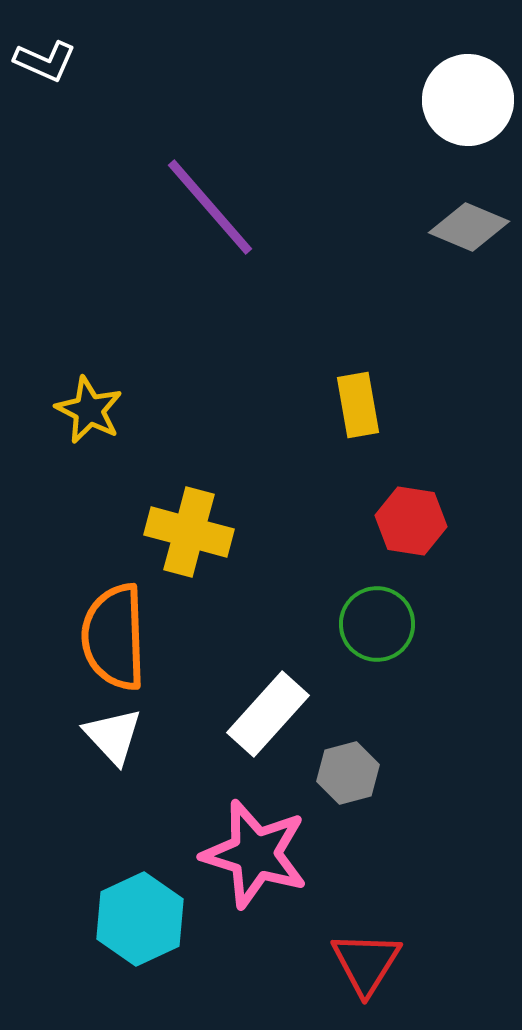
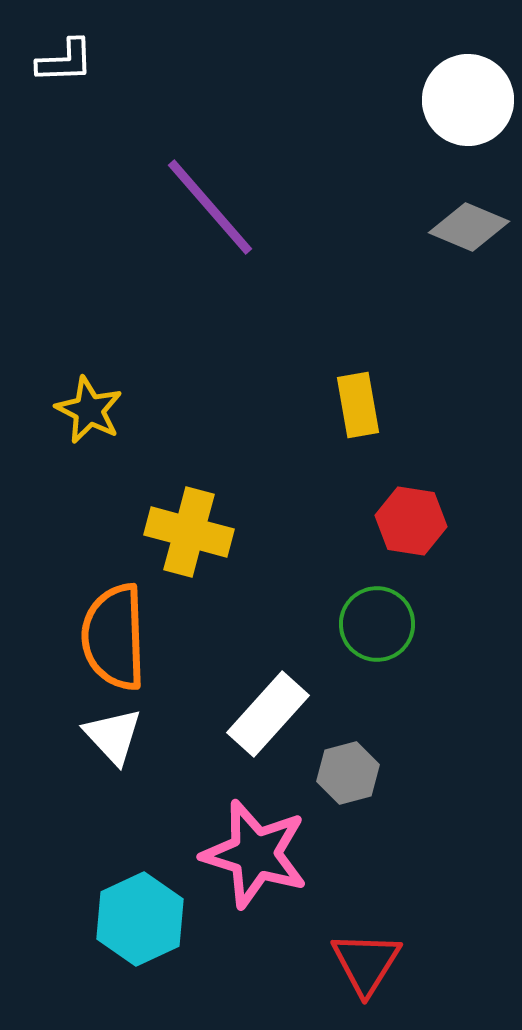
white L-shape: moved 20 px right; rotated 26 degrees counterclockwise
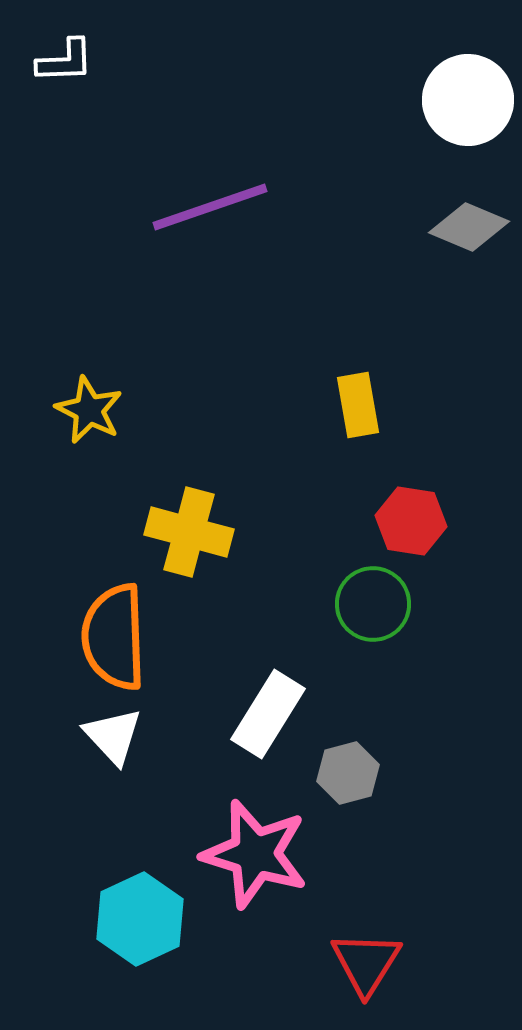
purple line: rotated 68 degrees counterclockwise
green circle: moved 4 px left, 20 px up
white rectangle: rotated 10 degrees counterclockwise
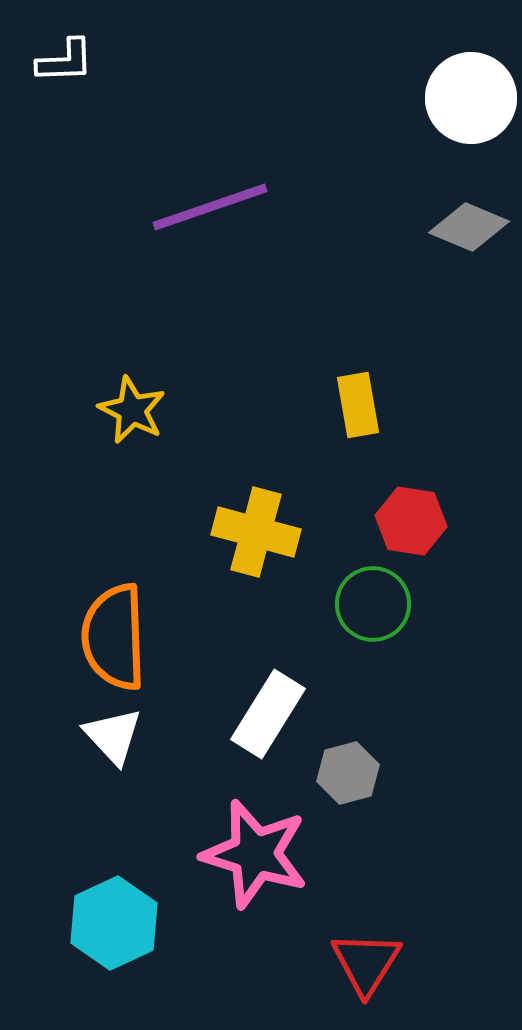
white circle: moved 3 px right, 2 px up
yellow star: moved 43 px right
yellow cross: moved 67 px right
cyan hexagon: moved 26 px left, 4 px down
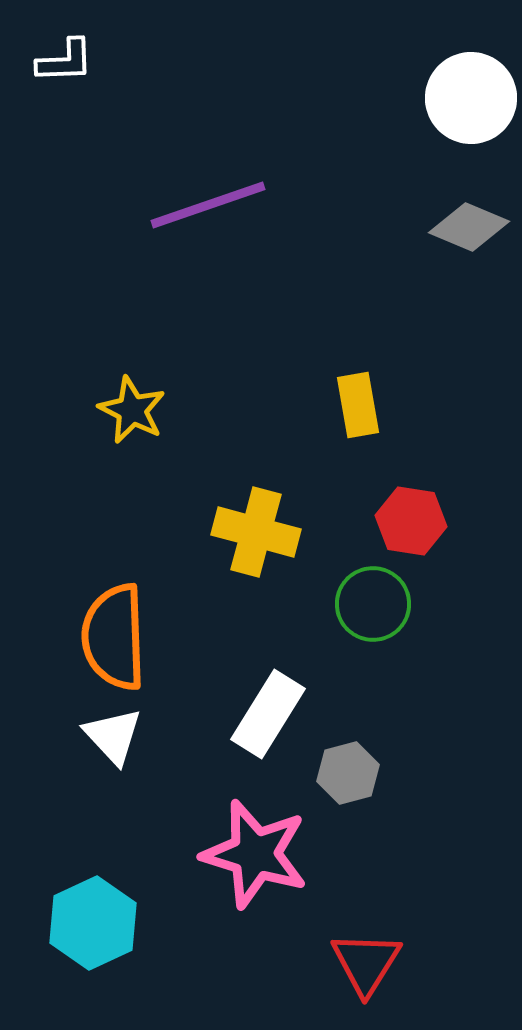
purple line: moved 2 px left, 2 px up
cyan hexagon: moved 21 px left
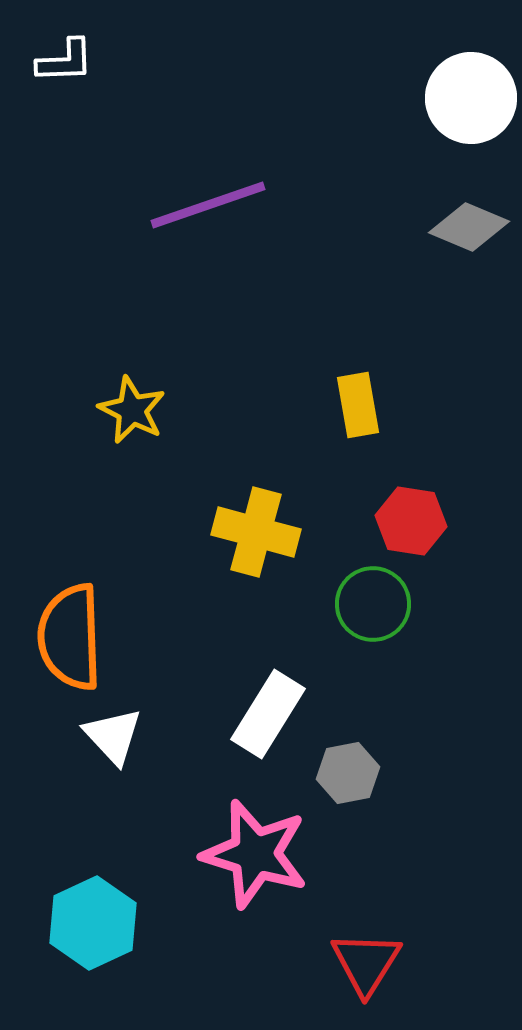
orange semicircle: moved 44 px left
gray hexagon: rotated 4 degrees clockwise
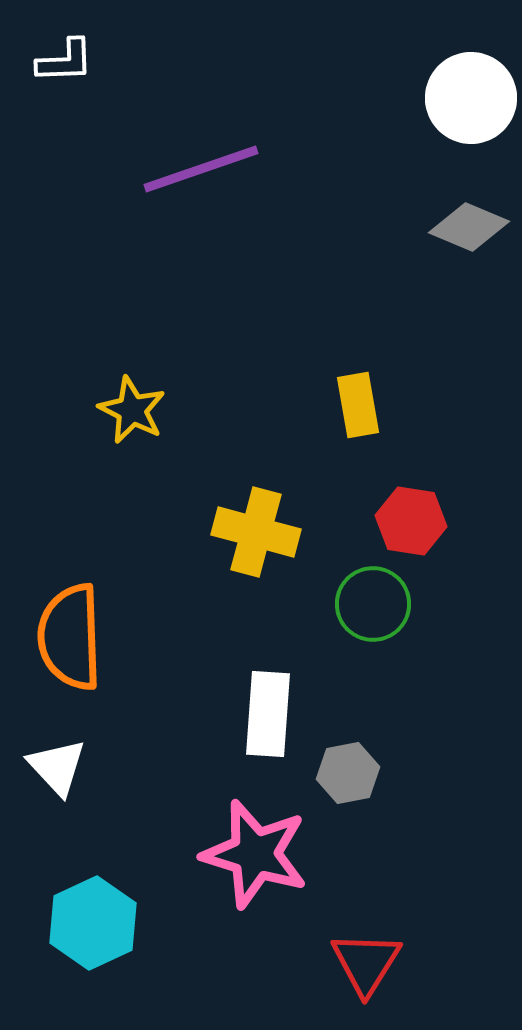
purple line: moved 7 px left, 36 px up
white rectangle: rotated 28 degrees counterclockwise
white triangle: moved 56 px left, 31 px down
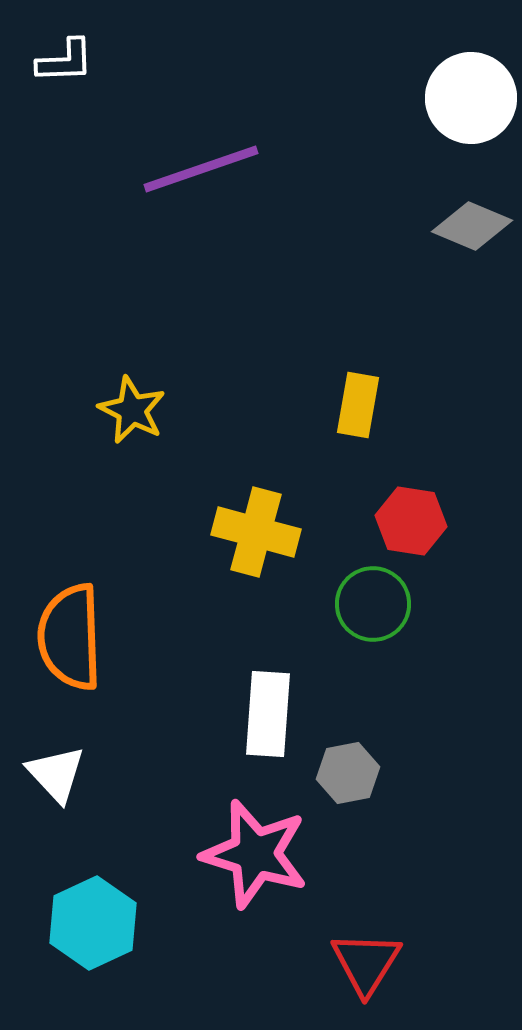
gray diamond: moved 3 px right, 1 px up
yellow rectangle: rotated 20 degrees clockwise
white triangle: moved 1 px left, 7 px down
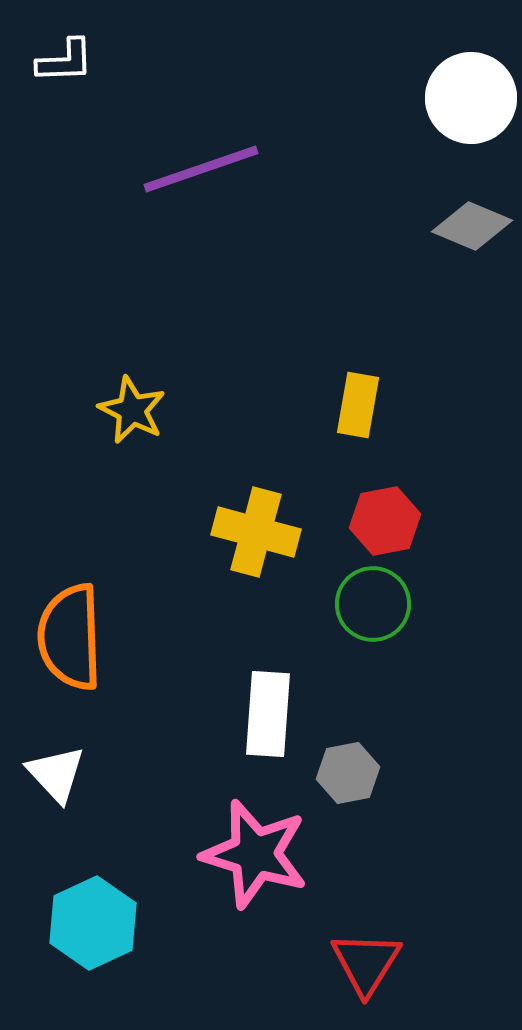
red hexagon: moved 26 px left; rotated 20 degrees counterclockwise
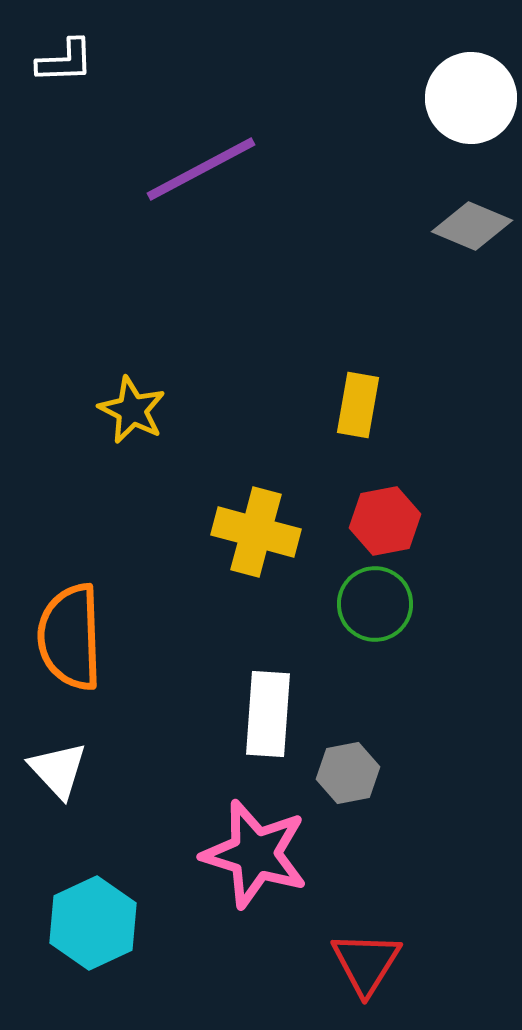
purple line: rotated 9 degrees counterclockwise
green circle: moved 2 px right
white triangle: moved 2 px right, 4 px up
